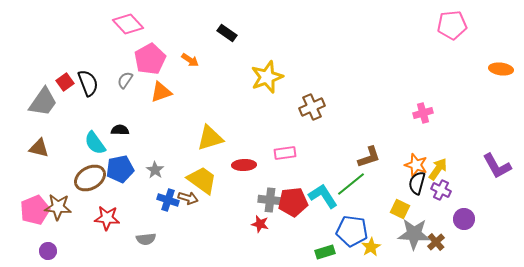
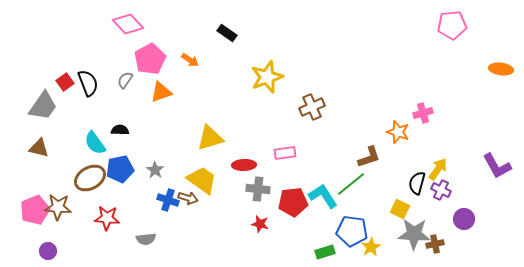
gray trapezoid at (43, 102): moved 4 px down
orange star at (416, 165): moved 18 px left, 33 px up
gray cross at (270, 200): moved 12 px left, 11 px up
brown cross at (436, 242): moved 1 px left, 2 px down; rotated 30 degrees clockwise
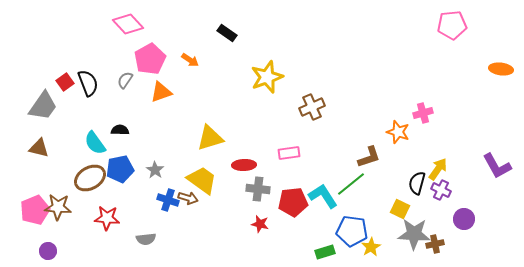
pink rectangle at (285, 153): moved 4 px right
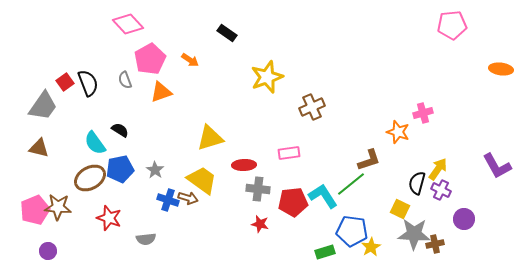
gray semicircle at (125, 80): rotated 54 degrees counterclockwise
black semicircle at (120, 130): rotated 30 degrees clockwise
brown L-shape at (369, 157): moved 3 px down
red star at (107, 218): moved 2 px right; rotated 15 degrees clockwise
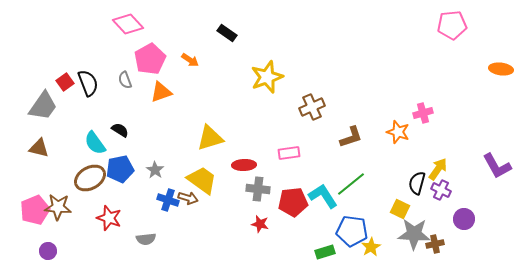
brown L-shape at (369, 160): moved 18 px left, 23 px up
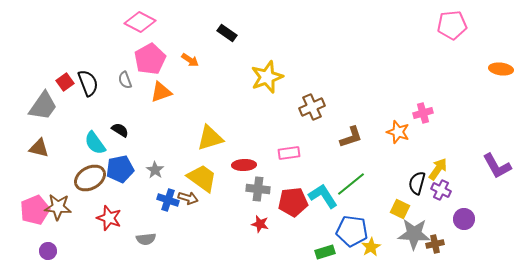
pink diamond at (128, 24): moved 12 px right, 2 px up; rotated 20 degrees counterclockwise
yellow trapezoid at (202, 180): moved 2 px up
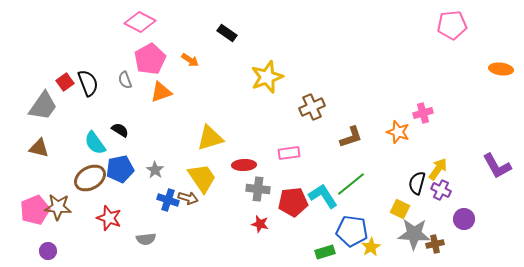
yellow trapezoid at (202, 178): rotated 20 degrees clockwise
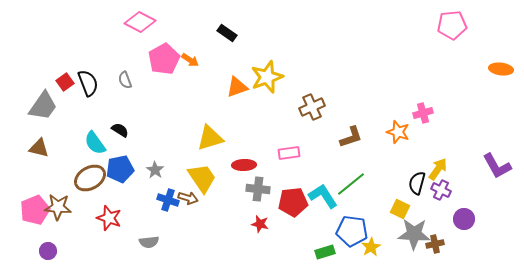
pink pentagon at (150, 59): moved 14 px right
orange triangle at (161, 92): moved 76 px right, 5 px up
gray semicircle at (146, 239): moved 3 px right, 3 px down
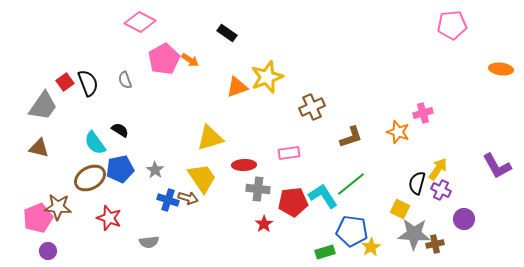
pink pentagon at (35, 210): moved 3 px right, 8 px down
red star at (260, 224): moved 4 px right; rotated 24 degrees clockwise
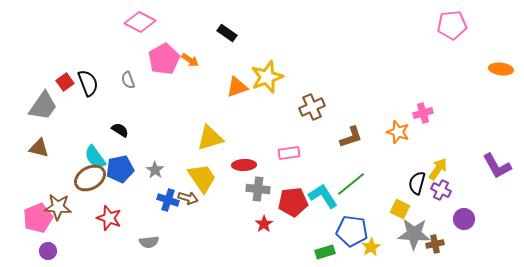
gray semicircle at (125, 80): moved 3 px right
cyan semicircle at (95, 143): moved 14 px down
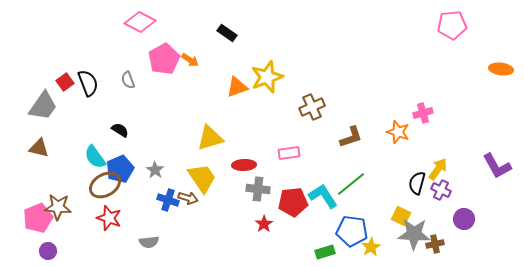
blue pentagon at (120, 169): rotated 12 degrees counterclockwise
brown ellipse at (90, 178): moved 15 px right, 7 px down
yellow square at (400, 209): moved 1 px right, 7 px down
